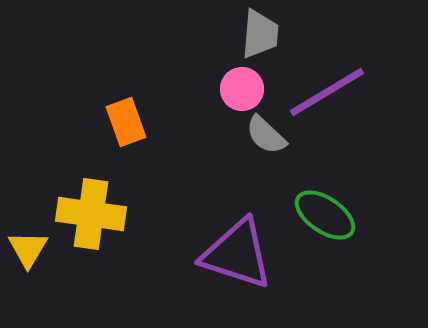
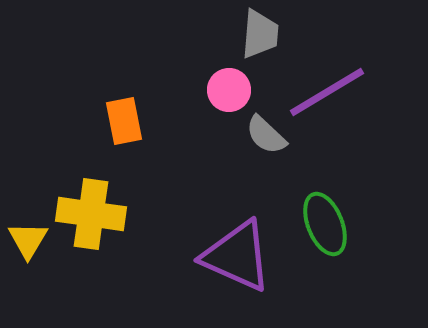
pink circle: moved 13 px left, 1 px down
orange rectangle: moved 2 px left, 1 px up; rotated 9 degrees clockwise
green ellipse: moved 9 px down; rotated 34 degrees clockwise
yellow triangle: moved 9 px up
purple triangle: moved 2 px down; rotated 6 degrees clockwise
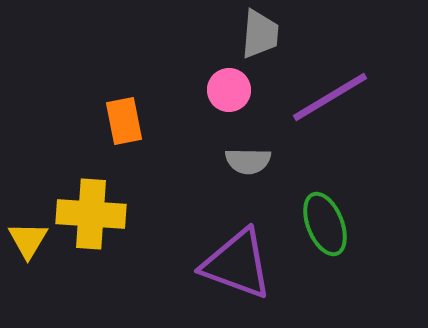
purple line: moved 3 px right, 5 px down
gray semicircle: moved 18 px left, 26 px down; rotated 42 degrees counterclockwise
yellow cross: rotated 4 degrees counterclockwise
purple triangle: moved 8 px down; rotated 4 degrees counterclockwise
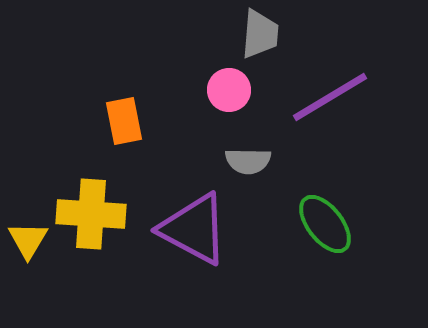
green ellipse: rotated 16 degrees counterclockwise
purple triangle: moved 43 px left, 35 px up; rotated 8 degrees clockwise
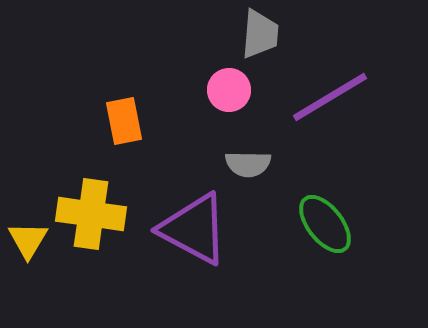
gray semicircle: moved 3 px down
yellow cross: rotated 4 degrees clockwise
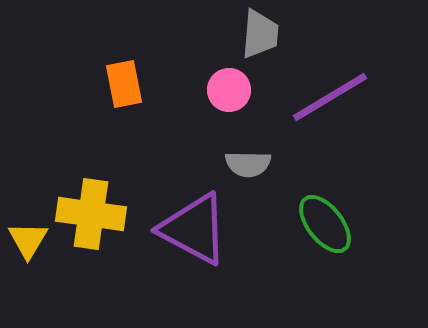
orange rectangle: moved 37 px up
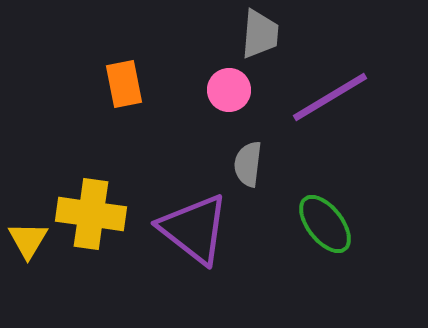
gray semicircle: rotated 96 degrees clockwise
purple triangle: rotated 10 degrees clockwise
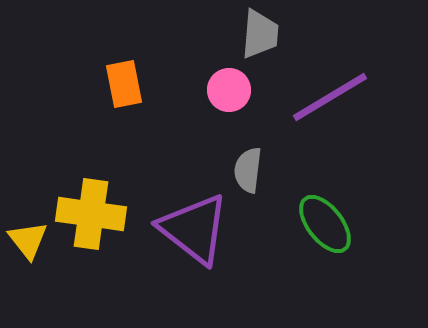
gray semicircle: moved 6 px down
yellow triangle: rotated 9 degrees counterclockwise
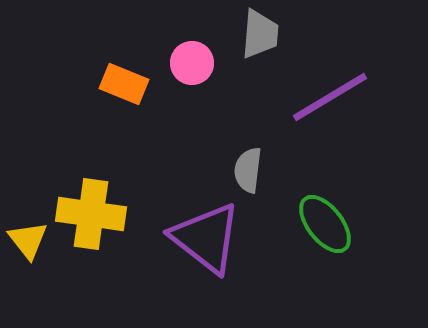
orange rectangle: rotated 57 degrees counterclockwise
pink circle: moved 37 px left, 27 px up
purple triangle: moved 12 px right, 9 px down
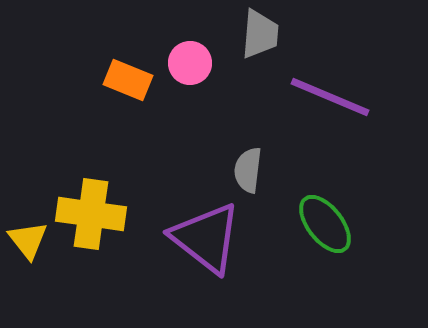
pink circle: moved 2 px left
orange rectangle: moved 4 px right, 4 px up
purple line: rotated 54 degrees clockwise
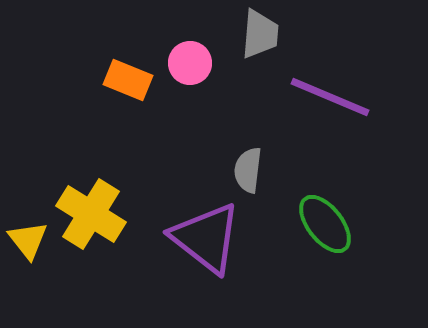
yellow cross: rotated 24 degrees clockwise
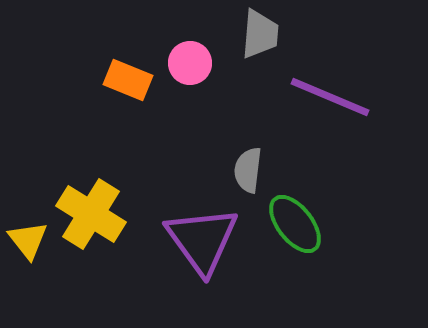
green ellipse: moved 30 px left
purple triangle: moved 4 px left, 2 px down; rotated 16 degrees clockwise
